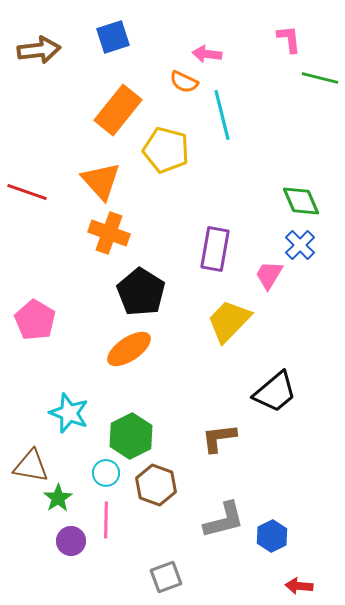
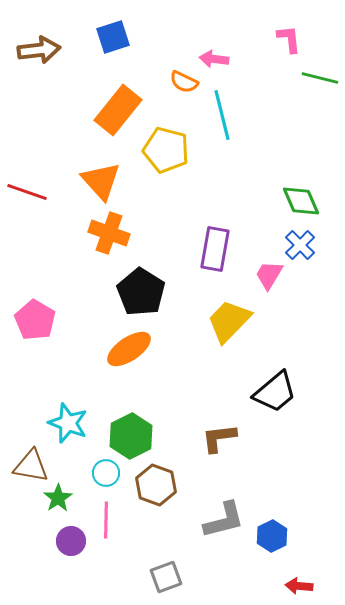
pink arrow: moved 7 px right, 5 px down
cyan star: moved 1 px left, 10 px down
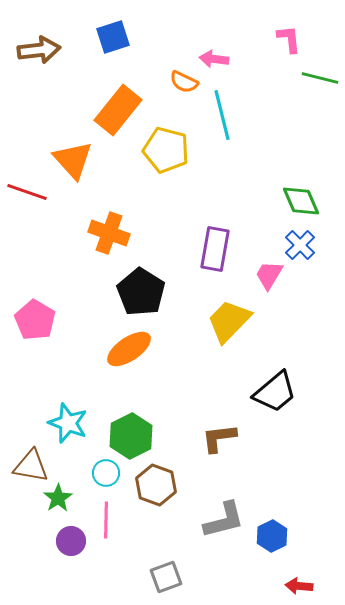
orange triangle: moved 28 px left, 21 px up
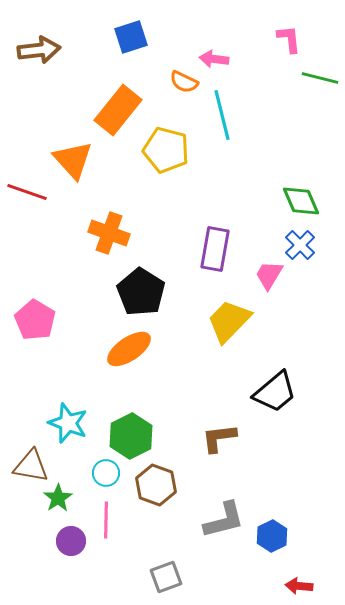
blue square: moved 18 px right
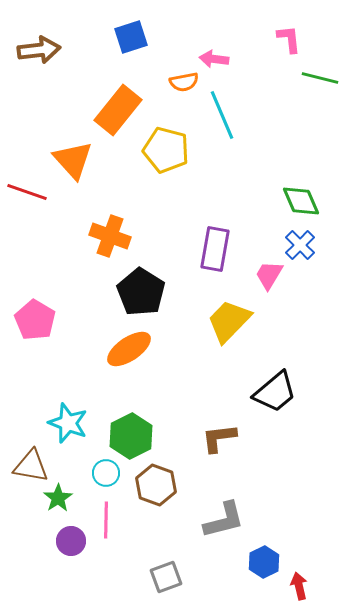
orange semicircle: rotated 36 degrees counterclockwise
cyan line: rotated 9 degrees counterclockwise
orange cross: moved 1 px right, 3 px down
blue hexagon: moved 8 px left, 26 px down
red arrow: rotated 72 degrees clockwise
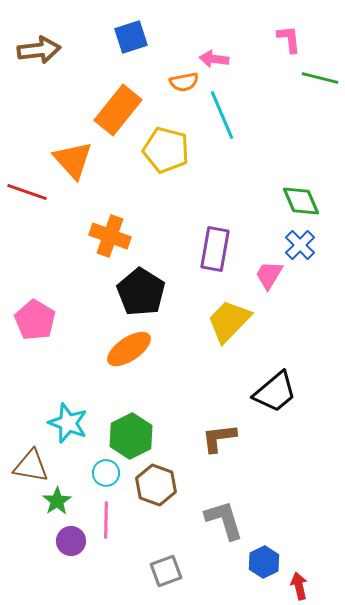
green star: moved 1 px left, 3 px down
gray L-shape: rotated 93 degrees counterclockwise
gray square: moved 6 px up
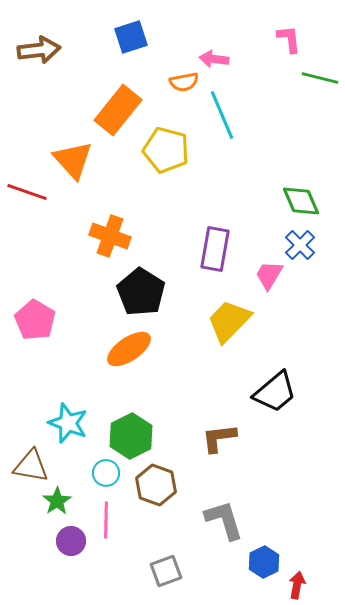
red arrow: moved 2 px left, 1 px up; rotated 24 degrees clockwise
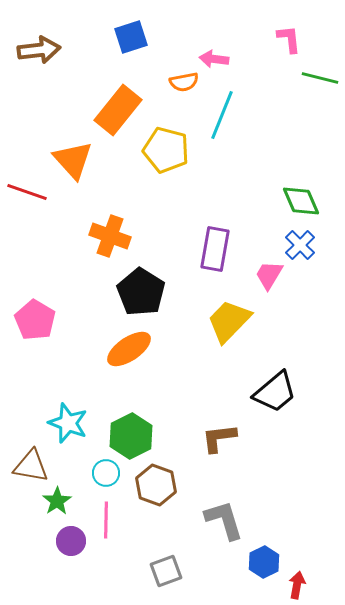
cyan line: rotated 45 degrees clockwise
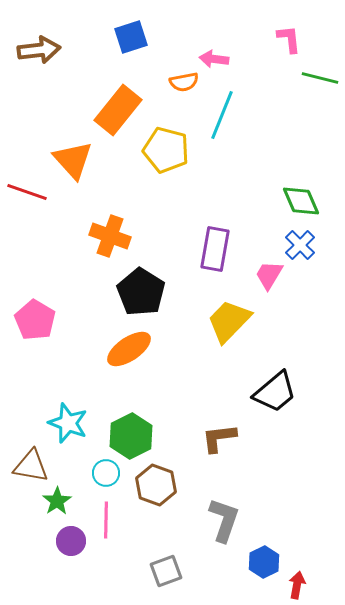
gray L-shape: rotated 36 degrees clockwise
